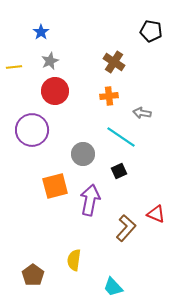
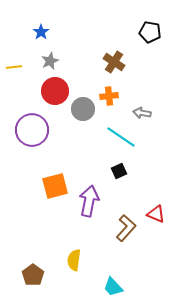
black pentagon: moved 1 px left, 1 px down
gray circle: moved 45 px up
purple arrow: moved 1 px left, 1 px down
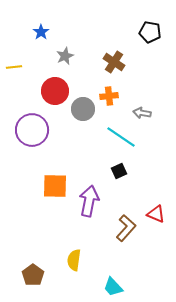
gray star: moved 15 px right, 5 px up
orange square: rotated 16 degrees clockwise
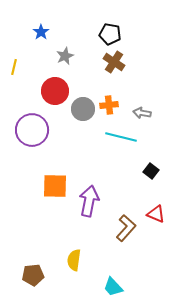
black pentagon: moved 40 px left, 2 px down
yellow line: rotated 70 degrees counterclockwise
orange cross: moved 9 px down
cyan line: rotated 20 degrees counterclockwise
black square: moved 32 px right; rotated 28 degrees counterclockwise
brown pentagon: rotated 30 degrees clockwise
